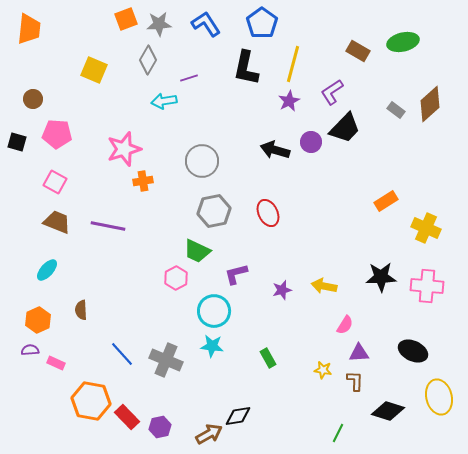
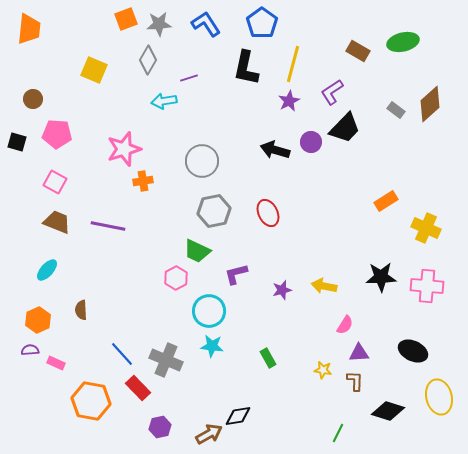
cyan circle at (214, 311): moved 5 px left
red rectangle at (127, 417): moved 11 px right, 29 px up
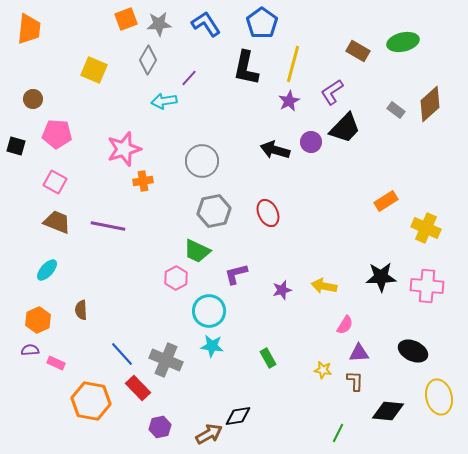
purple line at (189, 78): rotated 30 degrees counterclockwise
black square at (17, 142): moved 1 px left, 4 px down
black diamond at (388, 411): rotated 12 degrees counterclockwise
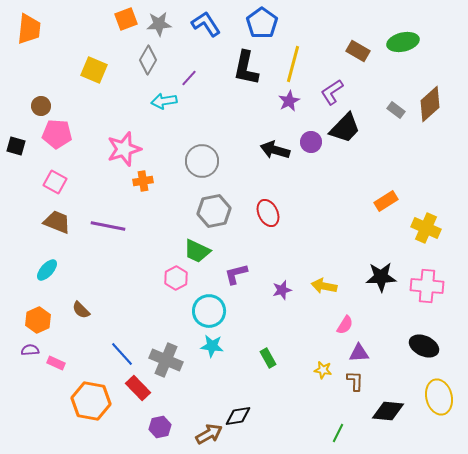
brown circle at (33, 99): moved 8 px right, 7 px down
brown semicircle at (81, 310): rotated 42 degrees counterclockwise
black ellipse at (413, 351): moved 11 px right, 5 px up
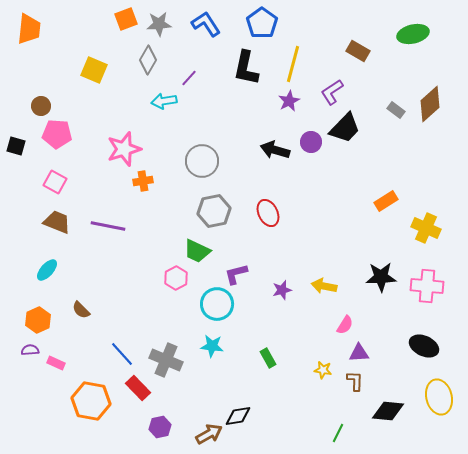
green ellipse at (403, 42): moved 10 px right, 8 px up
cyan circle at (209, 311): moved 8 px right, 7 px up
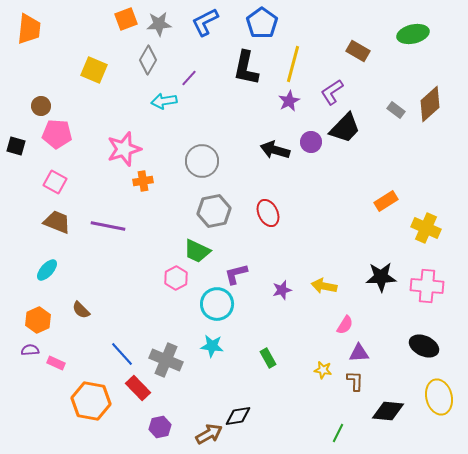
blue L-shape at (206, 24): moved 1 px left, 2 px up; rotated 84 degrees counterclockwise
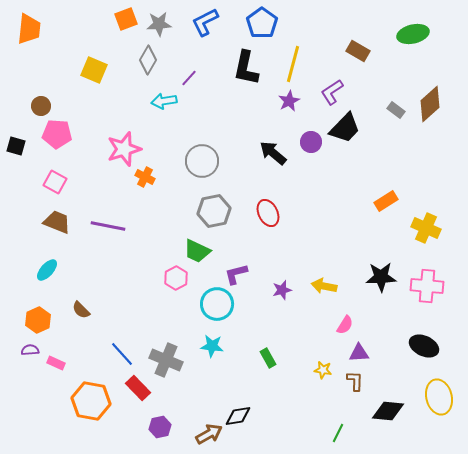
black arrow at (275, 150): moved 2 px left, 3 px down; rotated 24 degrees clockwise
orange cross at (143, 181): moved 2 px right, 4 px up; rotated 36 degrees clockwise
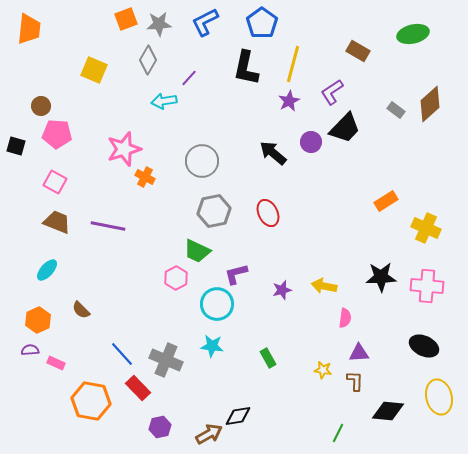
pink semicircle at (345, 325): moved 7 px up; rotated 24 degrees counterclockwise
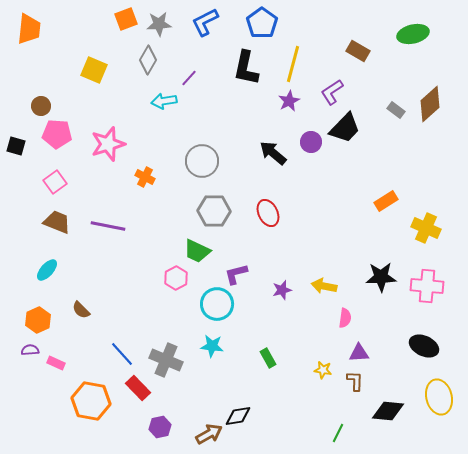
pink star at (124, 149): moved 16 px left, 5 px up
pink square at (55, 182): rotated 25 degrees clockwise
gray hexagon at (214, 211): rotated 12 degrees clockwise
